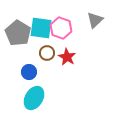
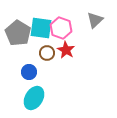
red star: moved 1 px left, 7 px up
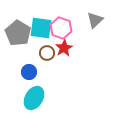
red star: moved 2 px left, 2 px up; rotated 12 degrees clockwise
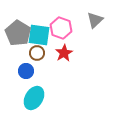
cyan square: moved 2 px left, 7 px down
red star: moved 5 px down
brown circle: moved 10 px left
blue circle: moved 3 px left, 1 px up
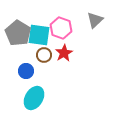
brown circle: moved 7 px right, 2 px down
